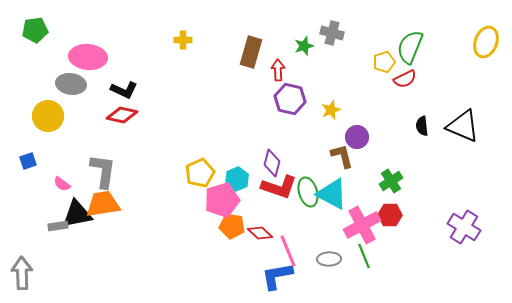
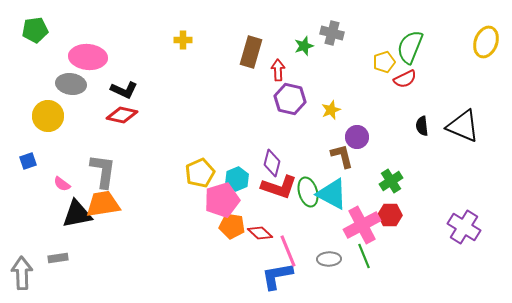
gray rectangle at (58, 226): moved 32 px down
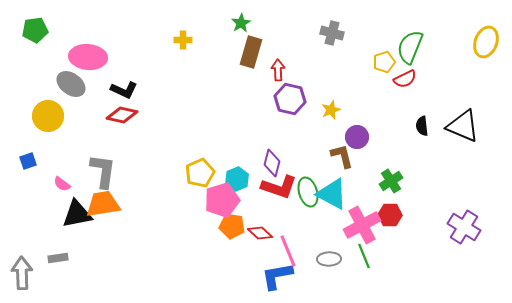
green star at (304, 46): moved 63 px left, 23 px up; rotated 12 degrees counterclockwise
gray ellipse at (71, 84): rotated 28 degrees clockwise
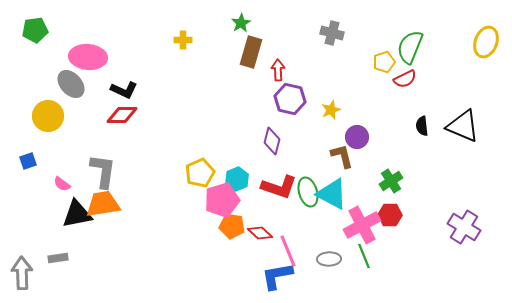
gray ellipse at (71, 84): rotated 12 degrees clockwise
red diamond at (122, 115): rotated 12 degrees counterclockwise
purple diamond at (272, 163): moved 22 px up
